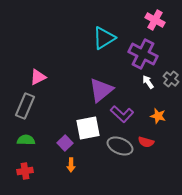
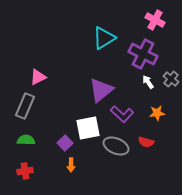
orange star: moved 1 px left, 3 px up; rotated 21 degrees counterclockwise
gray ellipse: moved 4 px left
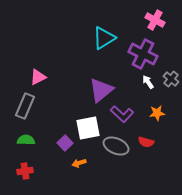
orange arrow: moved 8 px right, 2 px up; rotated 72 degrees clockwise
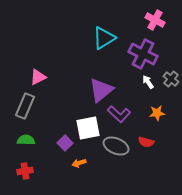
purple L-shape: moved 3 px left
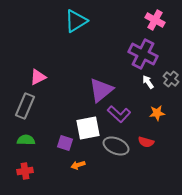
cyan triangle: moved 28 px left, 17 px up
purple square: rotated 28 degrees counterclockwise
orange arrow: moved 1 px left, 2 px down
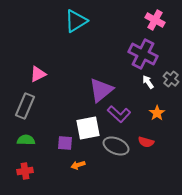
pink triangle: moved 3 px up
orange star: rotated 28 degrees counterclockwise
purple square: rotated 14 degrees counterclockwise
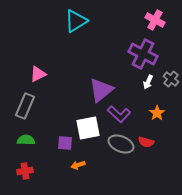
white arrow: rotated 120 degrees counterclockwise
gray ellipse: moved 5 px right, 2 px up
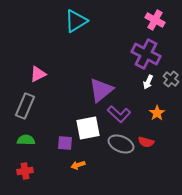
purple cross: moved 3 px right
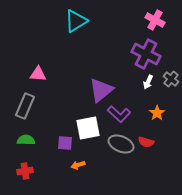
pink triangle: rotated 30 degrees clockwise
